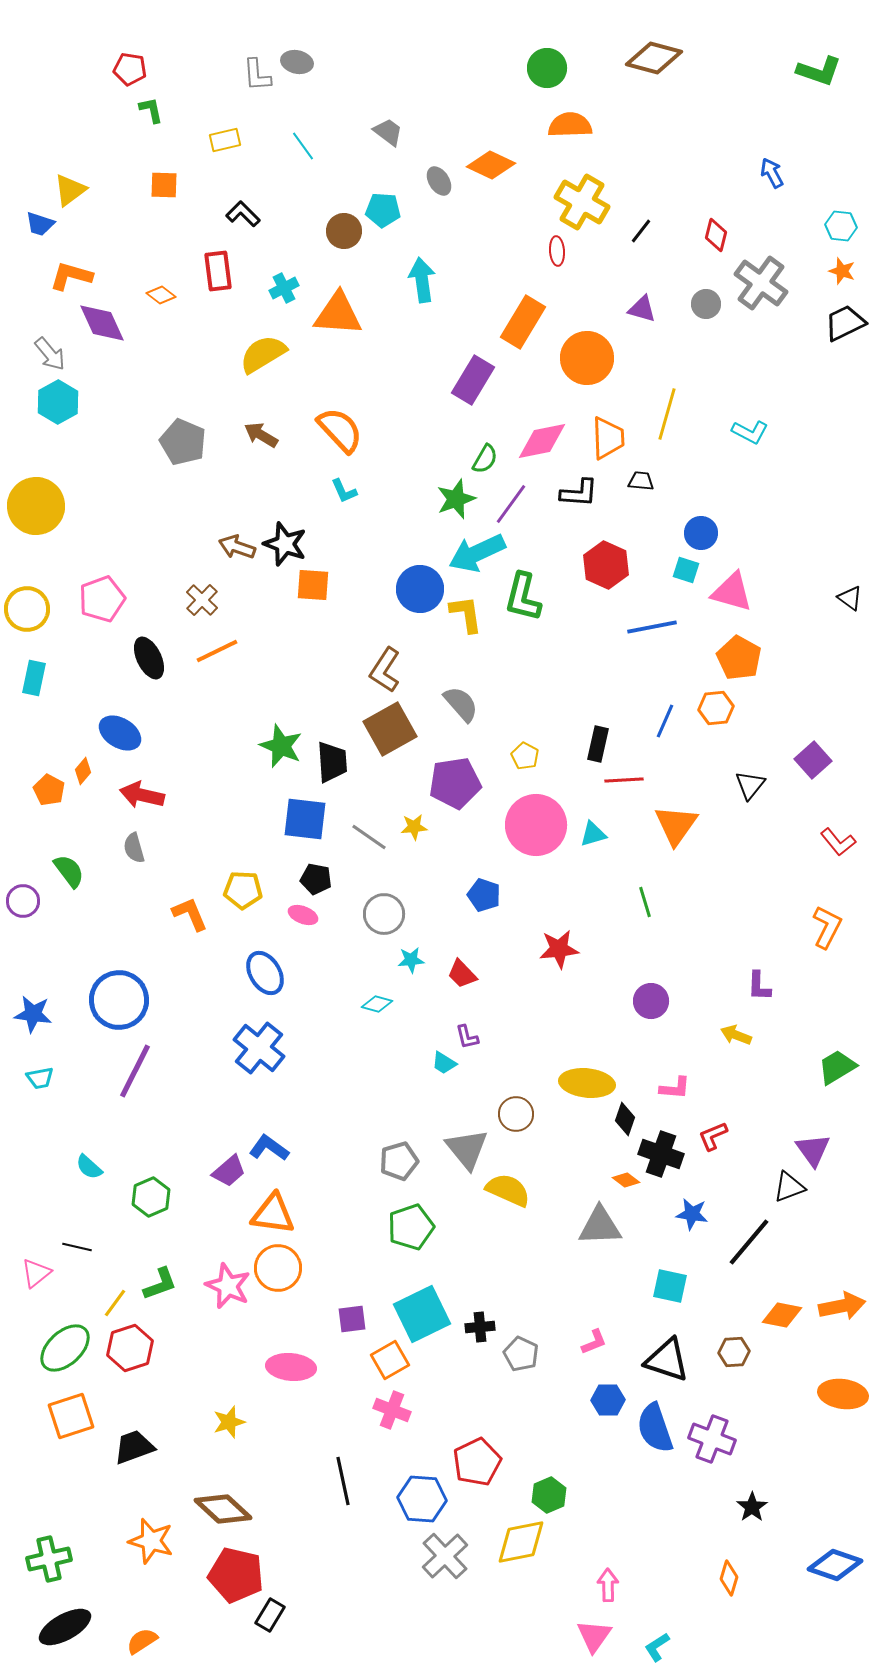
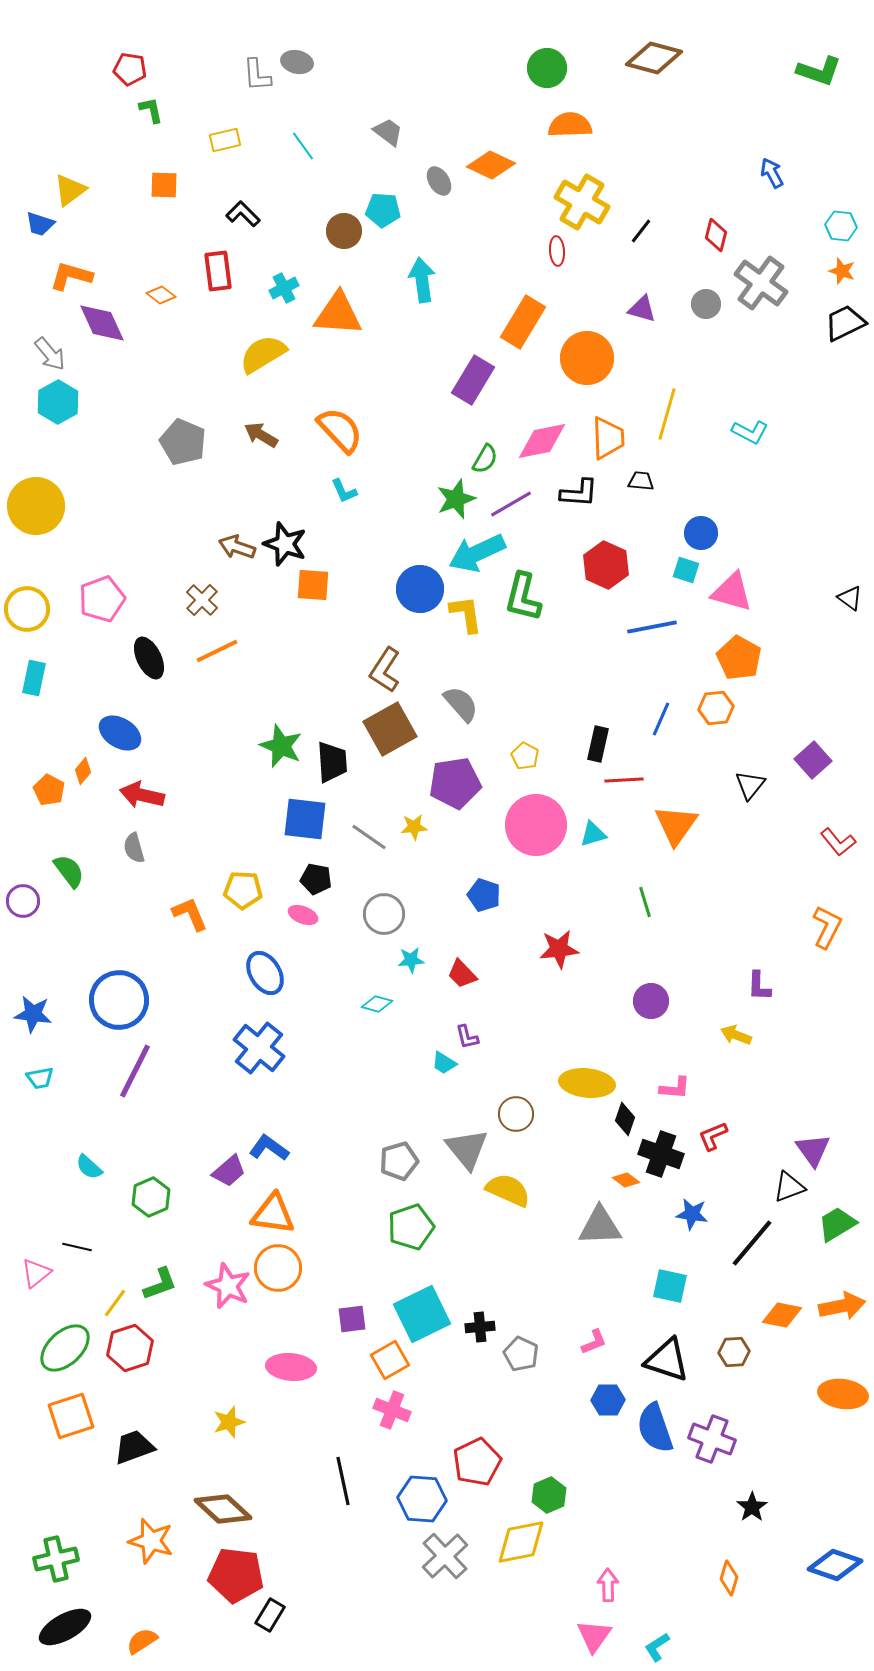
purple line at (511, 504): rotated 24 degrees clockwise
blue line at (665, 721): moved 4 px left, 2 px up
green trapezoid at (837, 1067): moved 157 px down
black line at (749, 1242): moved 3 px right, 1 px down
green cross at (49, 1559): moved 7 px right
red pentagon at (236, 1575): rotated 6 degrees counterclockwise
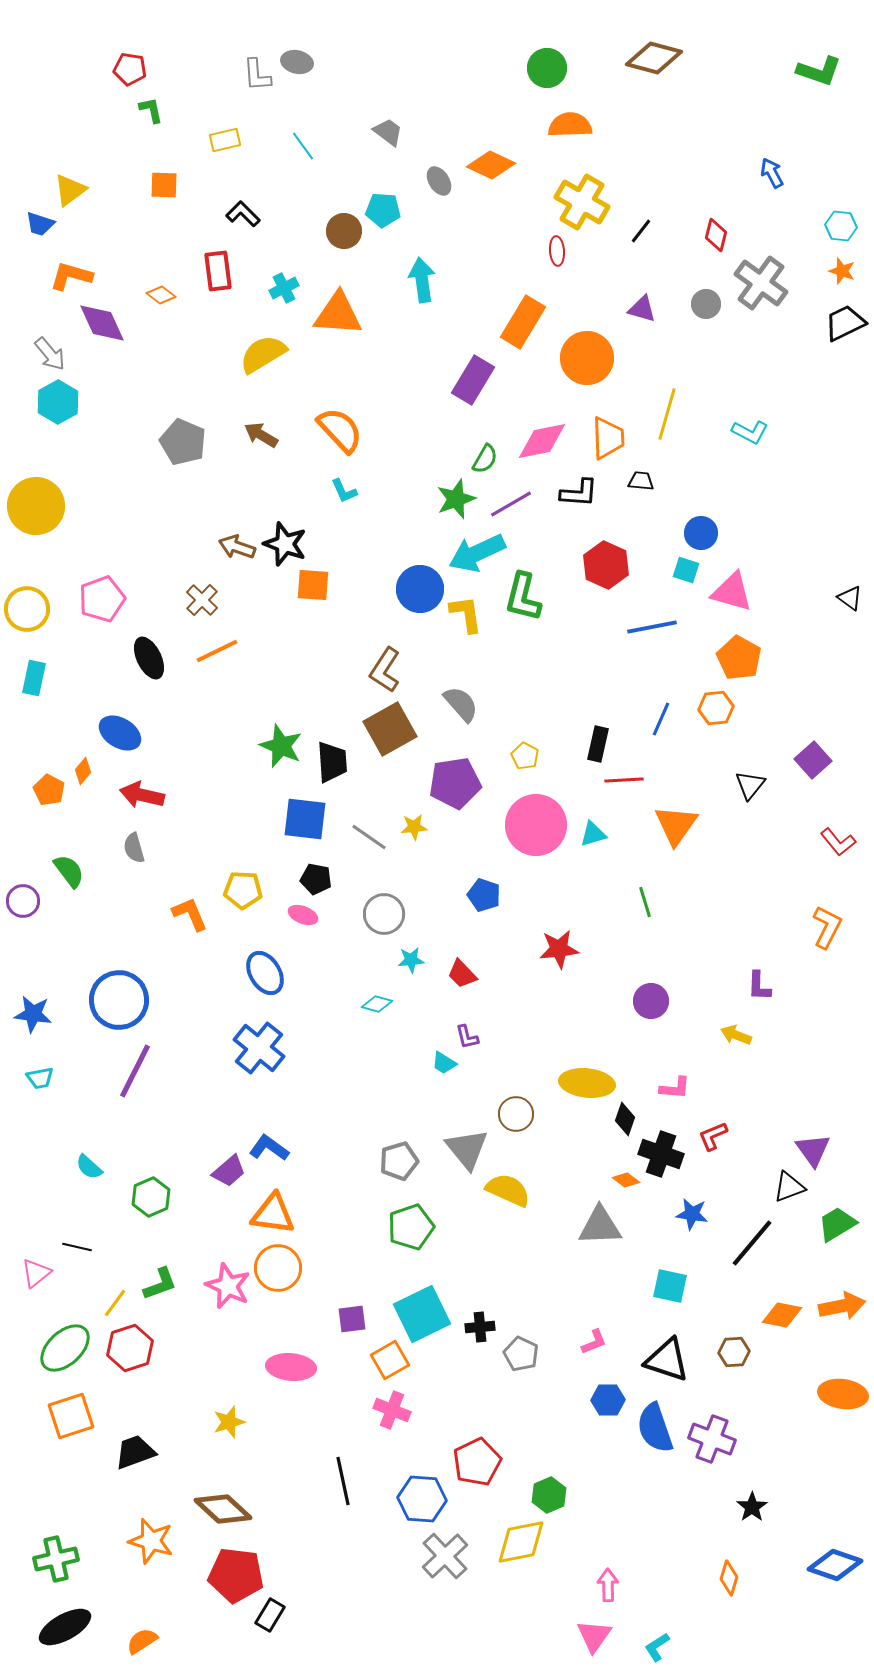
black trapezoid at (134, 1447): moved 1 px right, 5 px down
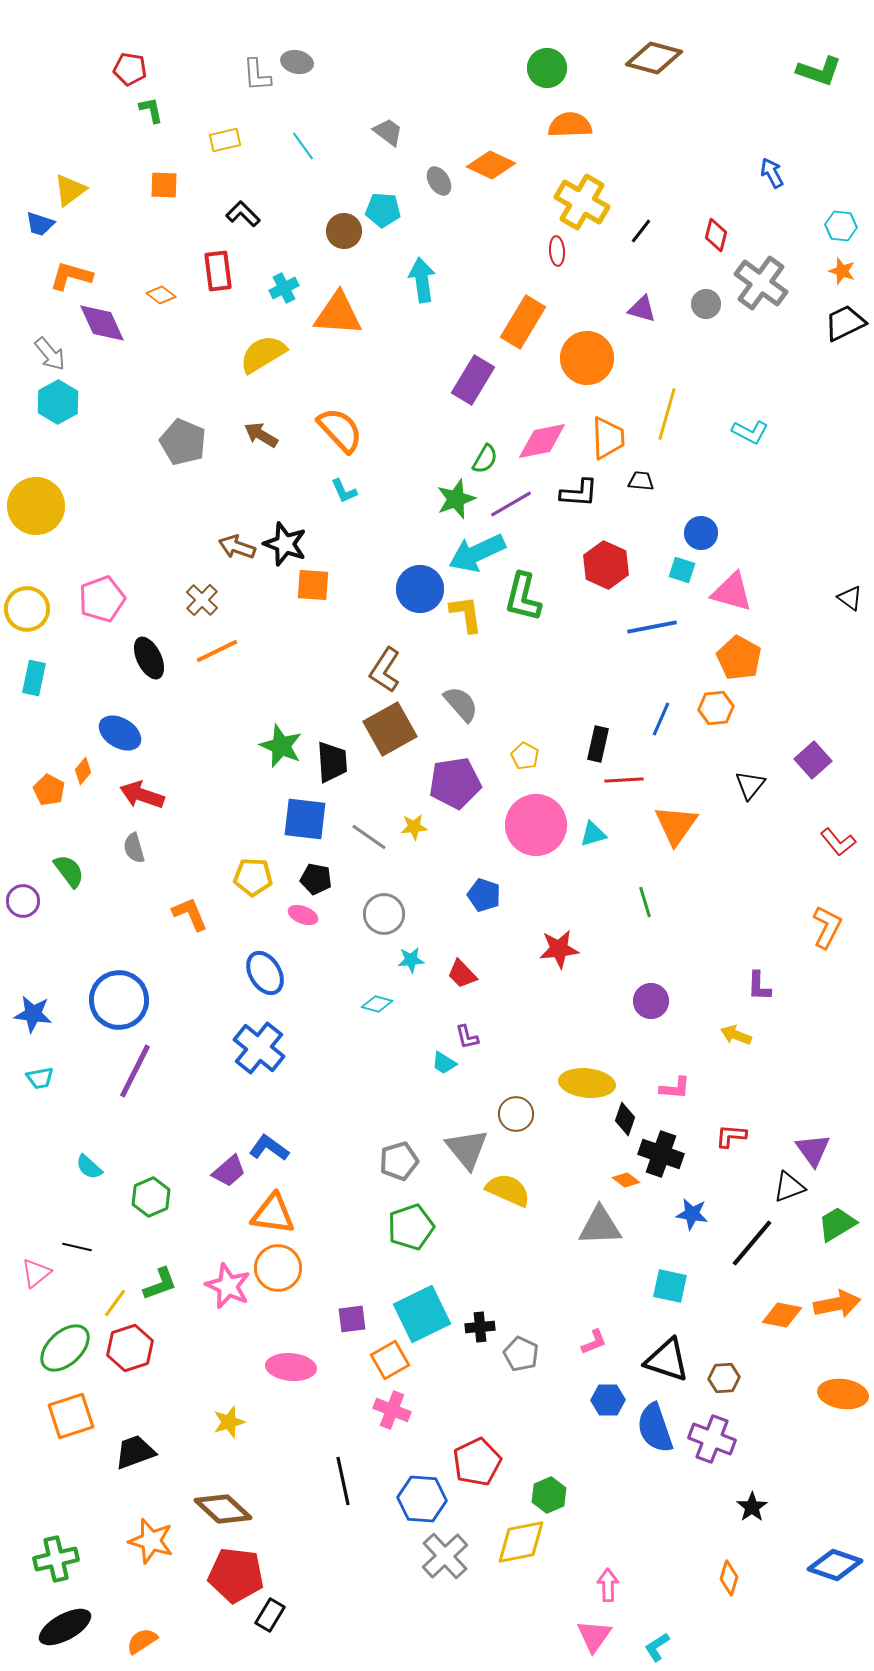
cyan square at (686, 570): moved 4 px left
red arrow at (142, 795): rotated 6 degrees clockwise
yellow pentagon at (243, 890): moved 10 px right, 13 px up
red L-shape at (713, 1136): moved 18 px right; rotated 28 degrees clockwise
orange arrow at (842, 1306): moved 5 px left, 2 px up
brown hexagon at (734, 1352): moved 10 px left, 26 px down
